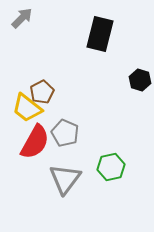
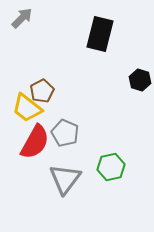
brown pentagon: moved 1 px up
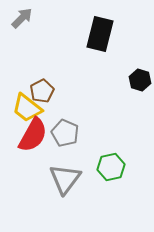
red semicircle: moved 2 px left, 7 px up
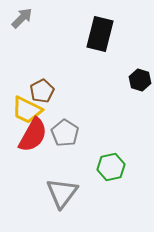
yellow trapezoid: moved 2 px down; rotated 12 degrees counterclockwise
gray pentagon: rotated 8 degrees clockwise
gray triangle: moved 3 px left, 14 px down
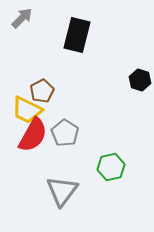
black rectangle: moved 23 px left, 1 px down
gray triangle: moved 2 px up
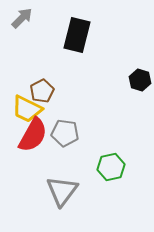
yellow trapezoid: moved 1 px up
gray pentagon: rotated 24 degrees counterclockwise
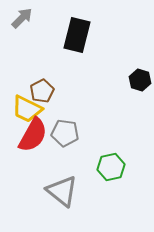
gray triangle: rotated 28 degrees counterclockwise
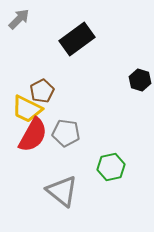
gray arrow: moved 3 px left, 1 px down
black rectangle: moved 4 px down; rotated 40 degrees clockwise
gray pentagon: moved 1 px right
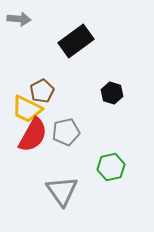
gray arrow: rotated 50 degrees clockwise
black rectangle: moved 1 px left, 2 px down
black hexagon: moved 28 px left, 13 px down
gray pentagon: moved 1 px up; rotated 20 degrees counterclockwise
gray triangle: rotated 16 degrees clockwise
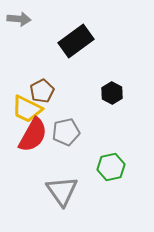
black hexagon: rotated 10 degrees clockwise
